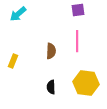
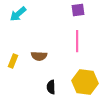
brown semicircle: moved 12 px left, 5 px down; rotated 91 degrees clockwise
yellow hexagon: moved 1 px left, 1 px up
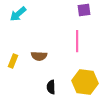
purple square: moved 6 px right
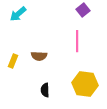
purple square: moved 1 px left; rotated 32 degrees counterclockwise
yellow hexagon: moved 2 px down
black semicircle: moved 6 px left, 3 px down
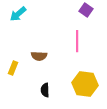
purple square: moved 3 px right; rotated 16 degrees counterclockwise
yellow rectangle: moved 7 px down
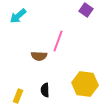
cyan arrow: moved 2 px down
pink line: moved 19 px left; rotated 20 degrees clockwise
yellow rectangle: moved 5 px right, 28 px down
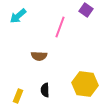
pink line: moved 2 px right, 14 px up
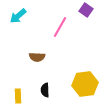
pink line: rotated 10 degrees clockwise
brown semicircle: moved 2 px left, 1 px down
yellow hexagon: rotated 15 degrees counterclockwise
yellow rectangle: rotated 24 degrees counterclockwise
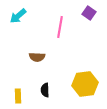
purple square: moved 3 px right, 3 px down
pink line: rotated 20 degrees counterclockwise
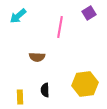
purple square: rotated 24 degrees clockwise
yellow rectangle: moved 2 px right, 1 px down
